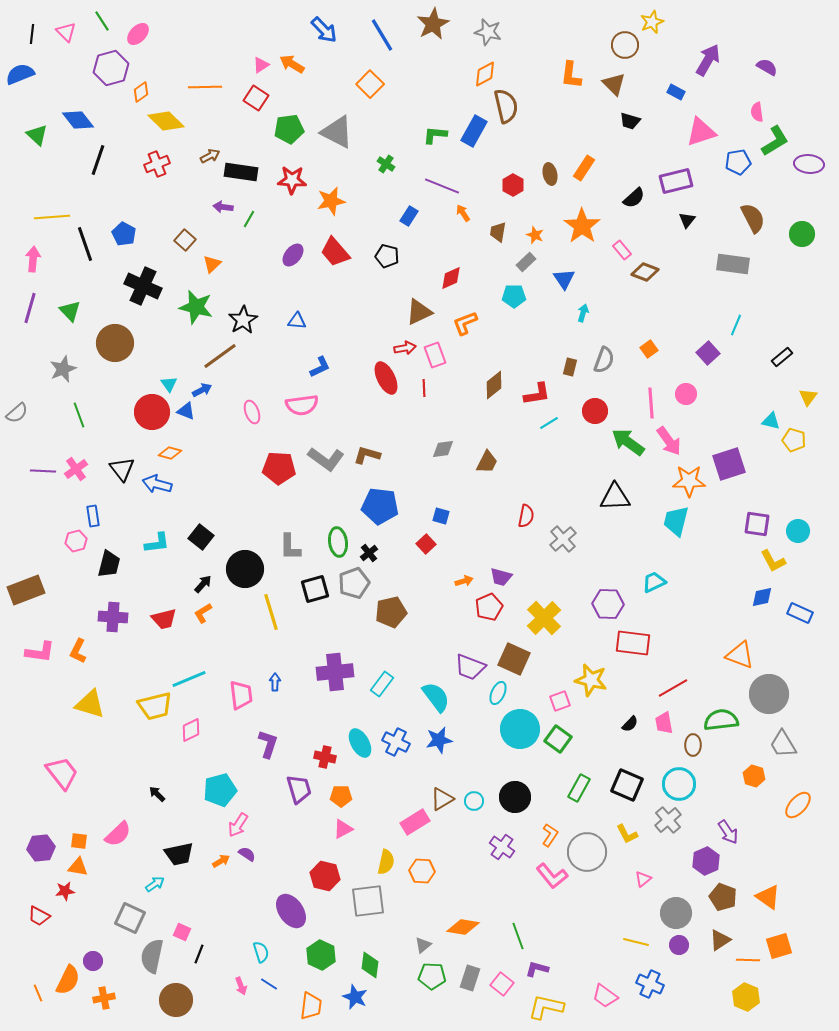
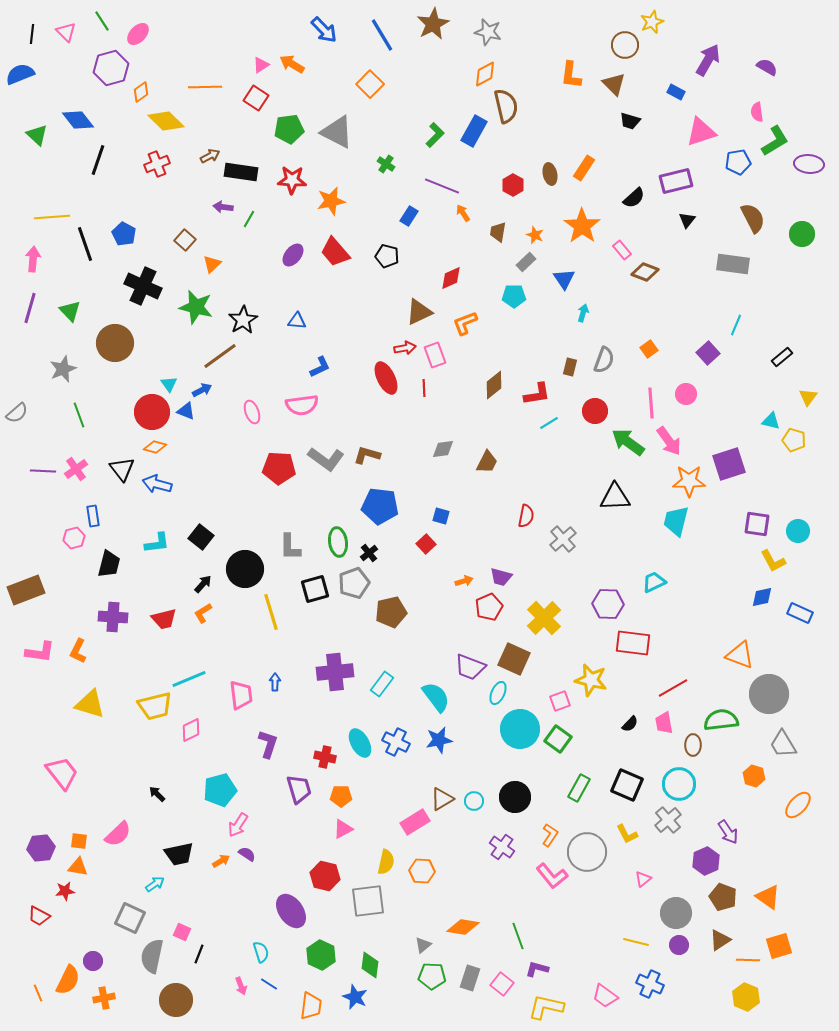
green L-shape at (435, 135): rotated 130 degrees clockwise
orange diamond at (170, 453): moved 15 px left, 6 px up
pink hexagon at (76, 541): moved 2 px left, 3 px up
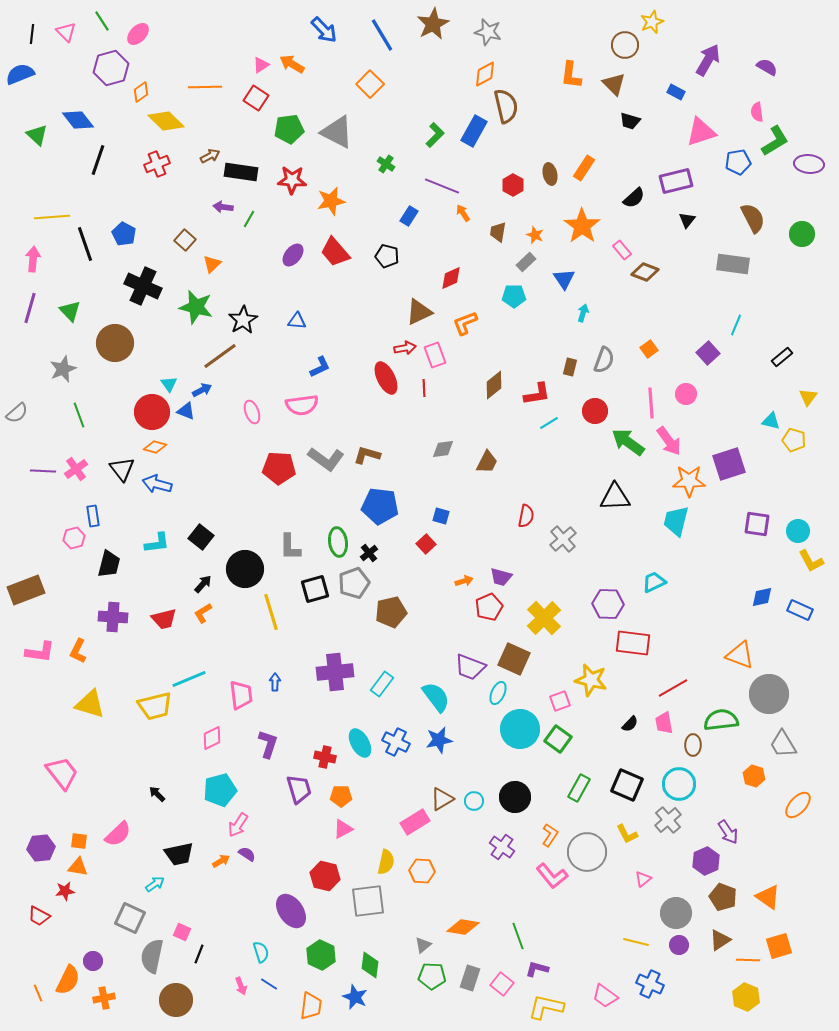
yellow L-shape at (773, 561): moved 38 px right
blue rectangle at (800, 613): moved 3 px up
pink diamond at (191, 730): moved 21 px right, 8 px down
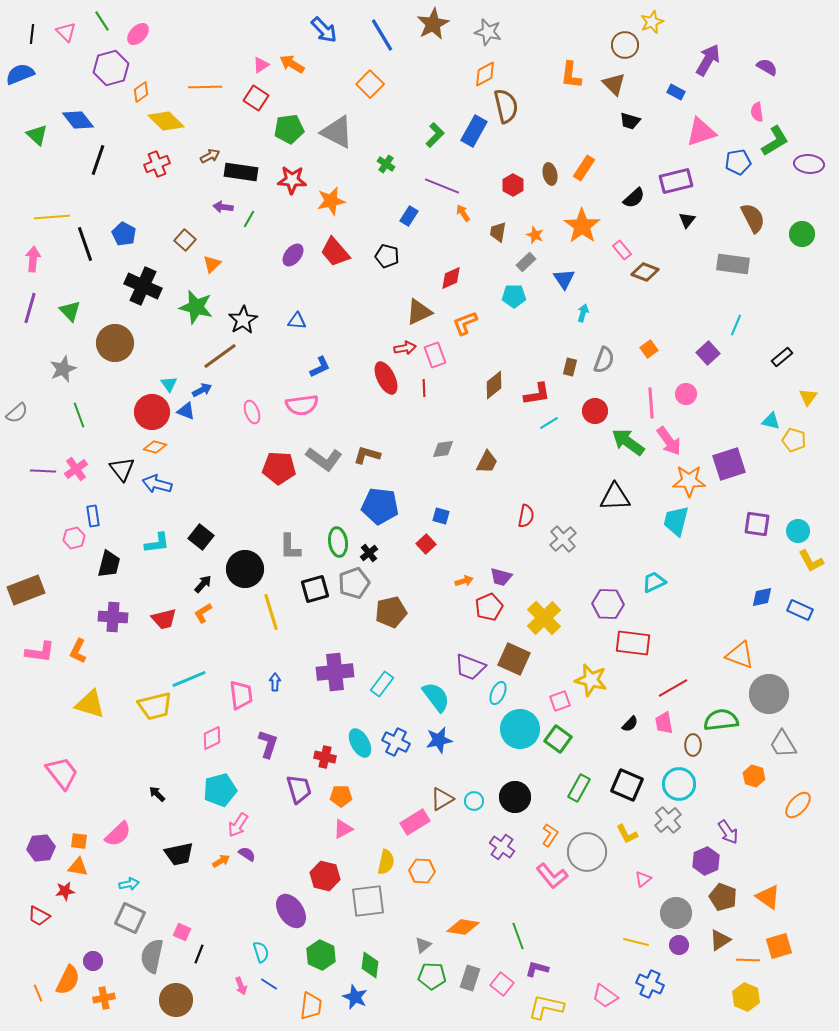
gray L-shape at (326, 459): moved 2 px left
cyan arrow at (155, 884): moved 26 px left; rotated 24 degrees clockwise
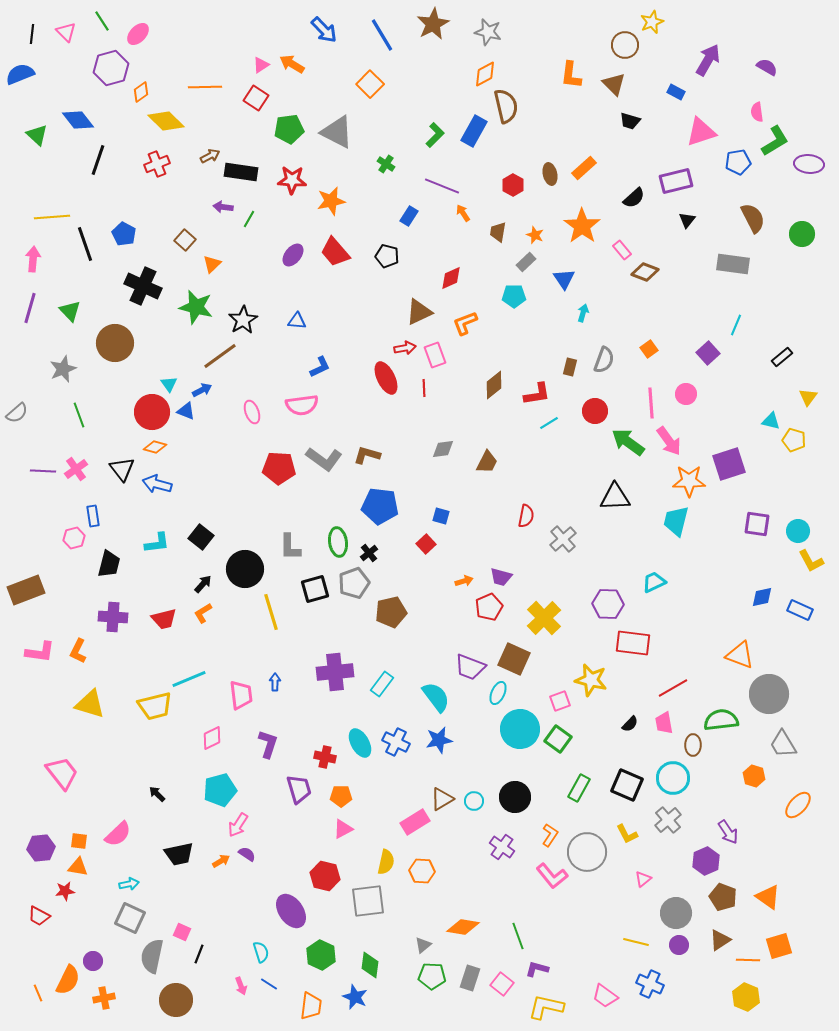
orange rectangle at (584, 168): rotated 15 degrees clockwise
cyan circle at (679, 784): moved 6 px left, 6 px up
